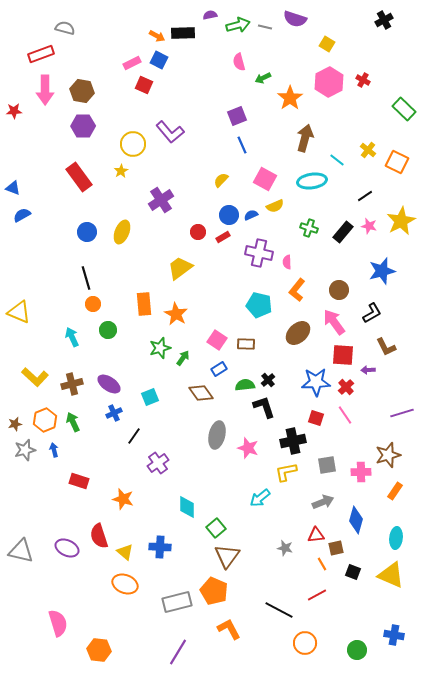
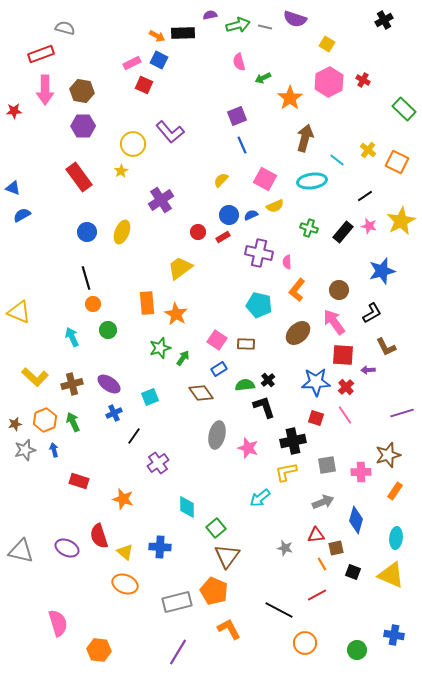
orange rectangle at (144, 304): moved 3 px right, 1 px up
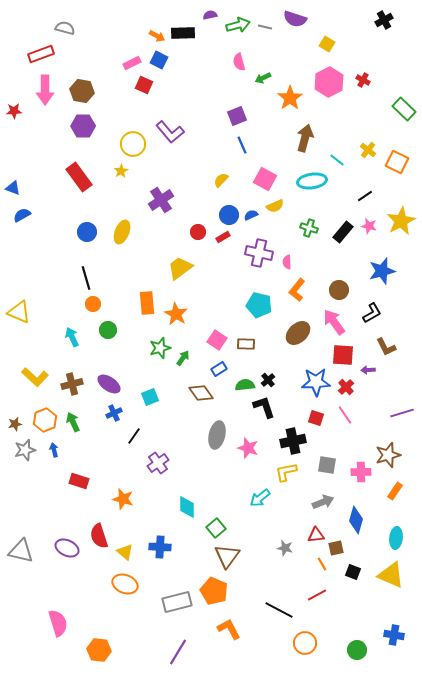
gray square at (327, 465): rotated 18 degrees clockwise
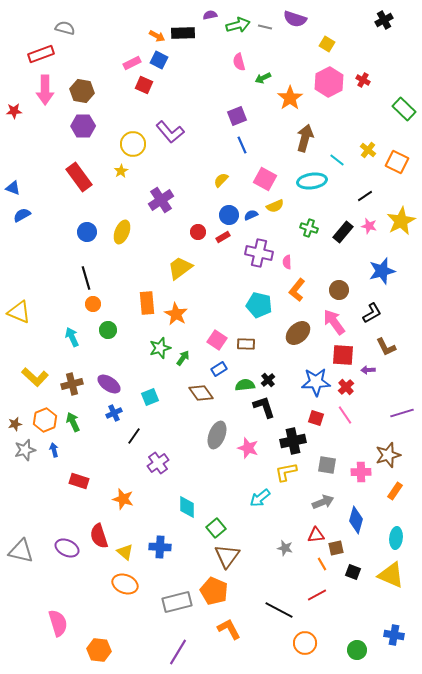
gray ellipse at (217, 435): rotated 8 degrees clockwise
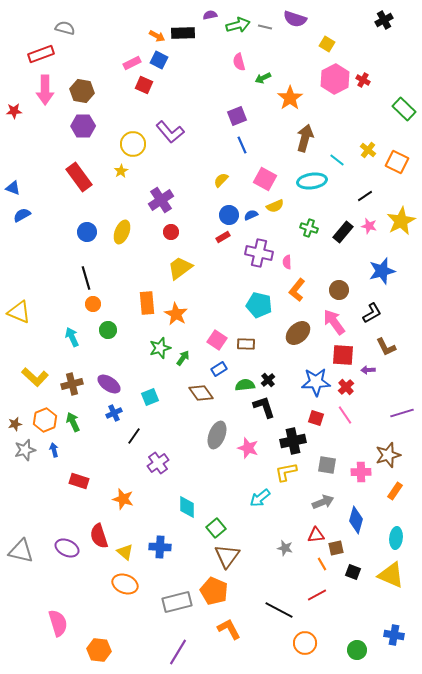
pink hexagon at (329, 82): moved 6 px right, 3 px up
red circle at (198, 232): moved 27 px left
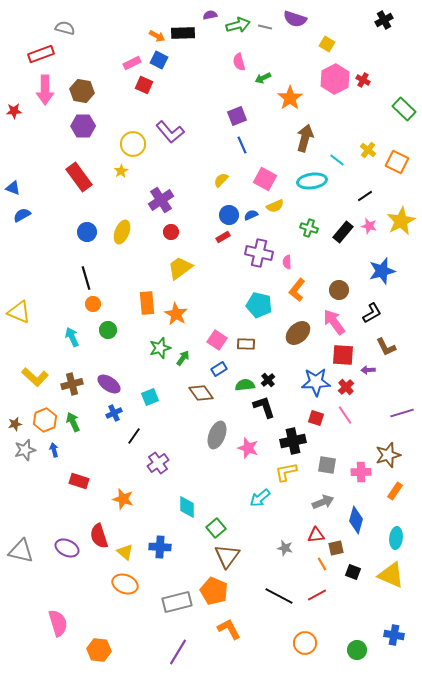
black line at (279, 610): moved 14 px up
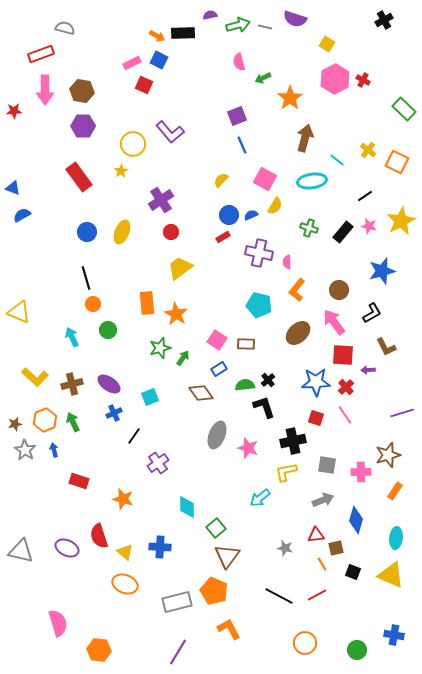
yellow semicircle at (275, 206): rotated 36 degrees counterclockwise
gray star at (25, 450): rotated 25 degrees counterclockwise
gray arrow at (323, 502): moved 2 px up
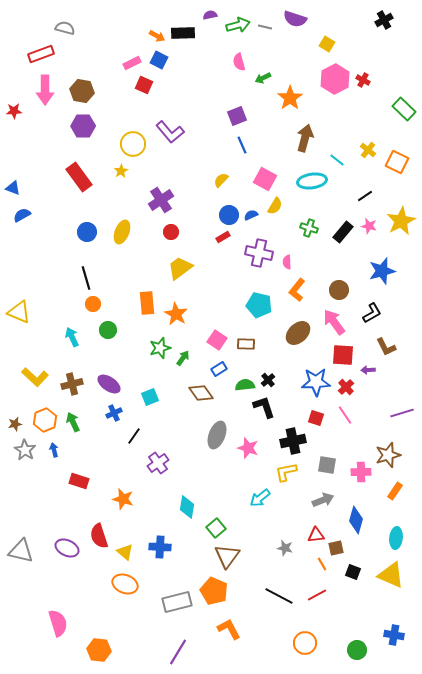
cyan diamond at (187, 507): rotated 10 degrees clockwise
